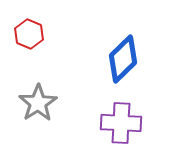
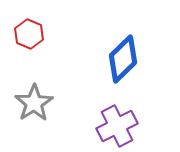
gray star: moved 4 px left
purple cross: moved 4 px left, 3 px down; rotated 30 degrees counterclockwise
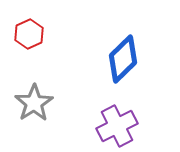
red hexagon: rotated 12 degrees clockwise
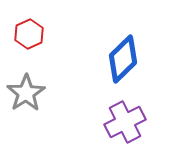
gray star: moved 8 px left, 10 px up
purple cross: moved 8 px right, 4 px up
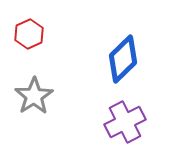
gray star: moved 8 px right, 3 px down
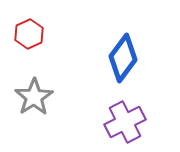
blue diamond: moved 1 px up; rotated 9 degrees counterclockwise
gray star: moved 1 px down
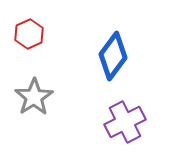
blue diamond: moved 10 px left, 2 px up
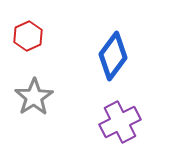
red hexagon: moved 1 px left, 2 px down
purple cross: moved 5 px left
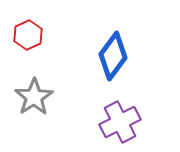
red hexagon: moved 1 px up
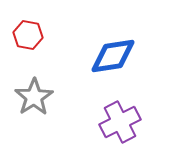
red hexagon: rotated 24 degrees counterclockwise
blue diamond: rotated 45 degrees clockwise
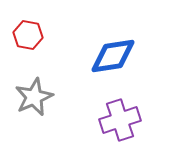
gray star: rotated 9 degrees clockwise
purple cross: moved 2 px up; rotated 9 degrees clockwise
